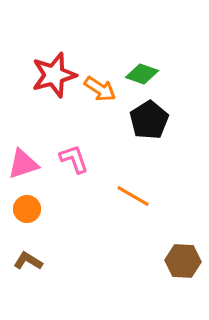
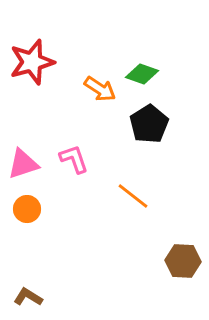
red star: moved 22 px left, 13 px up
black pentagon: moved 4 px down
orange line: rotated 8 degrees clockwise
brown L-shape: moved 36 px down
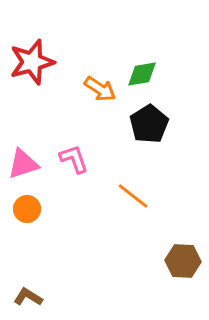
green diamond: rotated 28 degrees counterclockwise
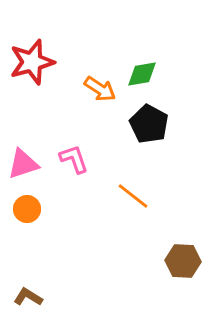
black pentagon: rotated 12 degrees counterclockwise
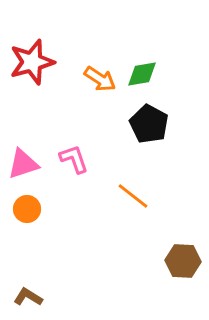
orange arrow: moved 10 px up
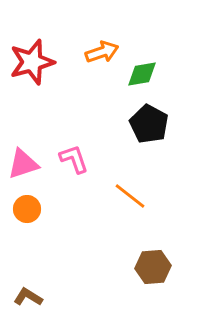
orange arrow: moved 2 px right, 27 px up; rotated 52 degrees counterclockwise
orange line: moved 3 px left
brown hexagon: moved 30 px left, 6 px down; rotated 8 degrees counterclockwise
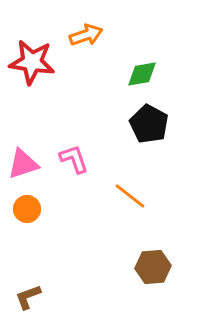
orange arrow: moved 16 px left, 17 px up
red star: rotated 24 degrees clockwise
brown L-shape: rotated 52 degrees counterclockwise
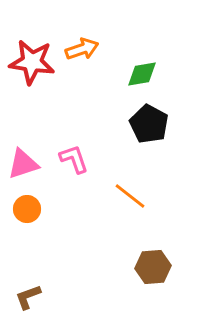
orange arrow: moved 4 px left, 14 px down
